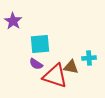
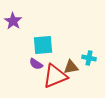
cyan square: moved 3 px right, 1 px down
cyan cross: rotated 16 degrees clockwise
brown triangle: rotated 21 degrees counterclockwise
red triangle: rotated 40 degrees counterclockwise
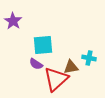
red triangle: moved 1 px right, 3 px down; rotated 20 degrees counterclockwise
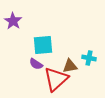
brown triangle: moved 1 px left, 1 px up
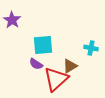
purple star: moved 1 px left, 1 px up
cyan cross: moved 2 px right, 10 px up
brown triangle: rotated 21 degrees counterclockwise
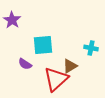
purple semicircle: moved 11 px left
